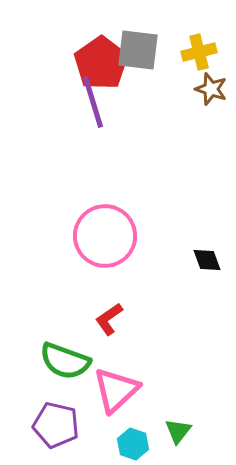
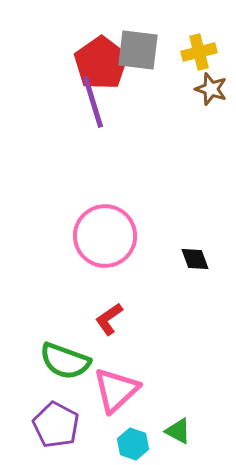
black diamond: moved 12 px left, 1 px up
purple pentagon: rotated 15 degrees clockwise
green triangle: rotated 40 degrees counterclockwise
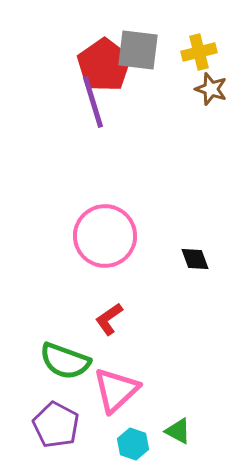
red pentagon: moved 3 px right, 2 px down
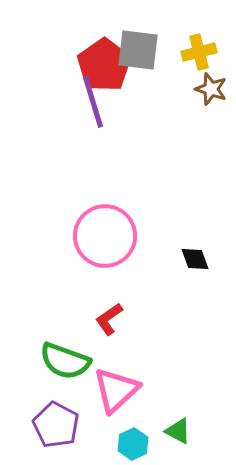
cyan hexagon: rotated 16 degrees clockwise
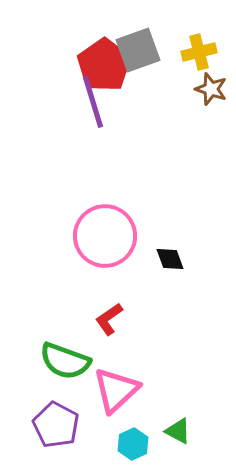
gray square: rotated 27 degrees counterclockwise
black diamond: moved 25 px left
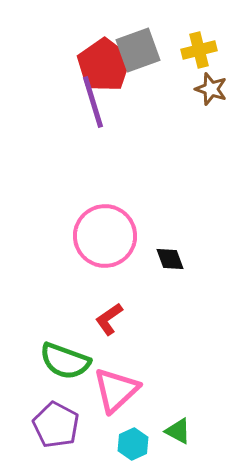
yellow cross: moved 2 px up
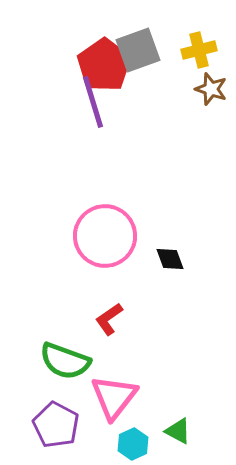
pink triangle: moved 2 px left, 7 px down; rotated 9 degrees counterclockwise
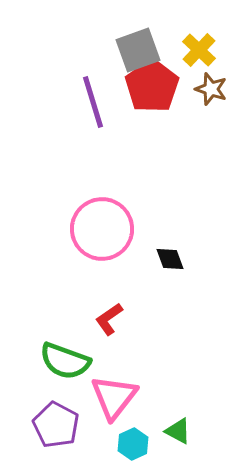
yellow cross: rotated 32 degrees counterclockwise
red pentagon: moved 48 px right, 21 px down
pink circle: moved 3 px left, 7 px up
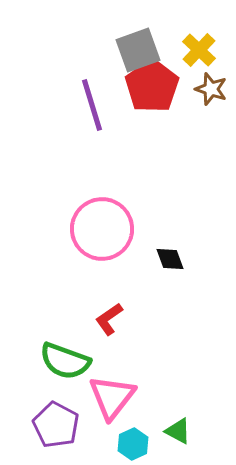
purple line: moved 1 px left, 3 px down
pink triangle: moved 2 px left
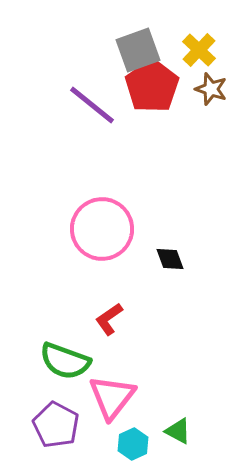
purple line: rotated 34 degrees counterclockwise
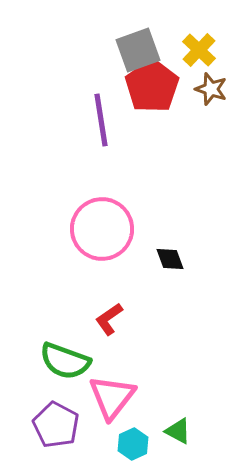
purple line: moved 9 px right, 15 px down; rotated 42 degrees clockwise
